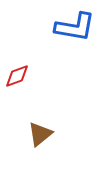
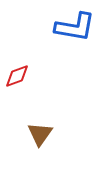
brown triangle: rotated 16 degrees counterclockwise
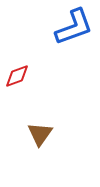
blue L-shape: moved 1 px left; rotated 30 degrees counterclockwise
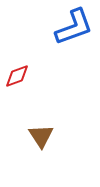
brown triangle: moved 1 px right, 2 px down; rotated 8 degrees counterclockwise
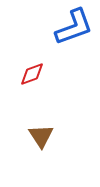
red diamond: moved 15 px right, 2 px up
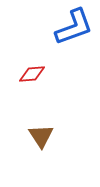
red diamond: rotated 16 degrees clockwise
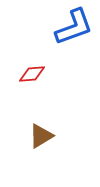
brown triangle: rotated 32 degrees clockwise
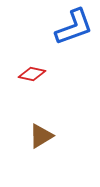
red diamond: rotated 16 degrees clockwise
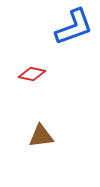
brown triangle: rotated 24 degrees clockwise
